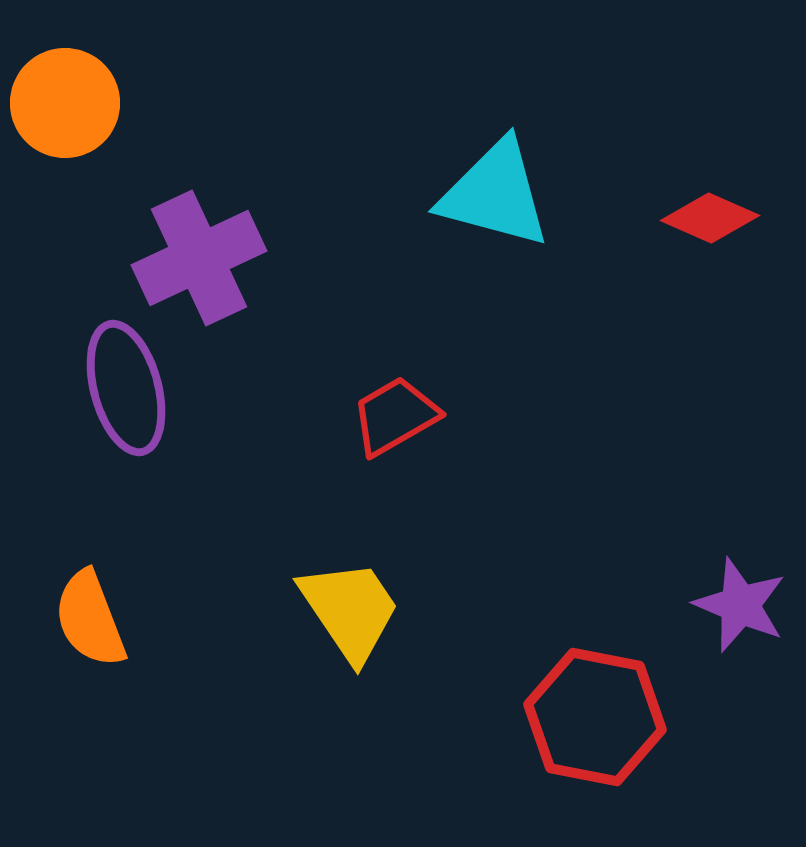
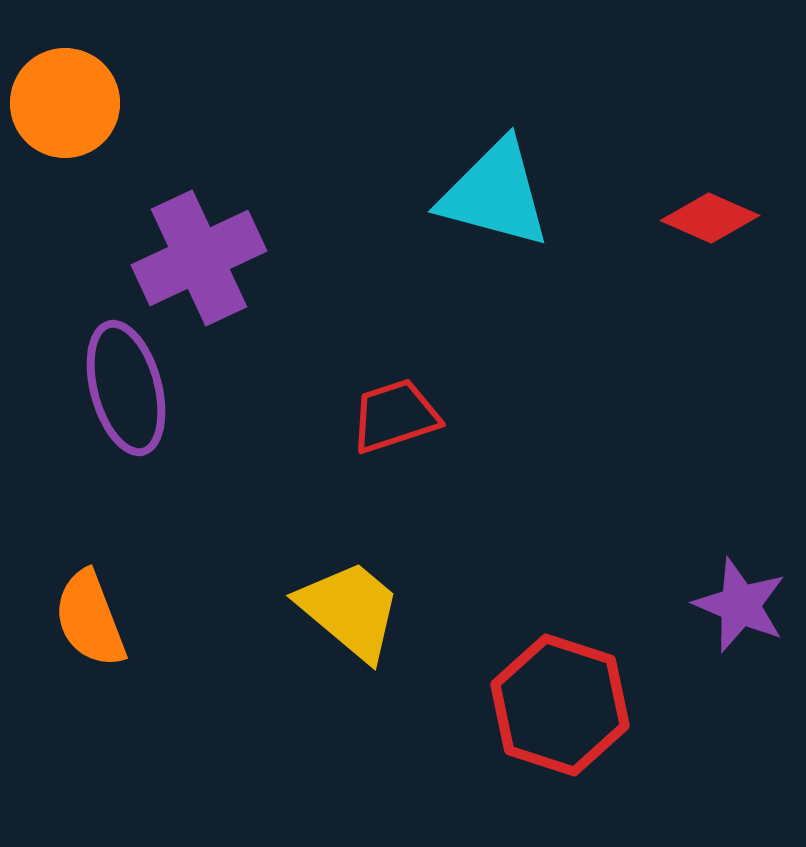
red trapezoid: rotated 12 degrees clockwise
yellow trapezoid: rotated 16 degrees counterclockwise
red hexagon: moved 35 px left, 12 px up; rotated 7 degrees clockwise
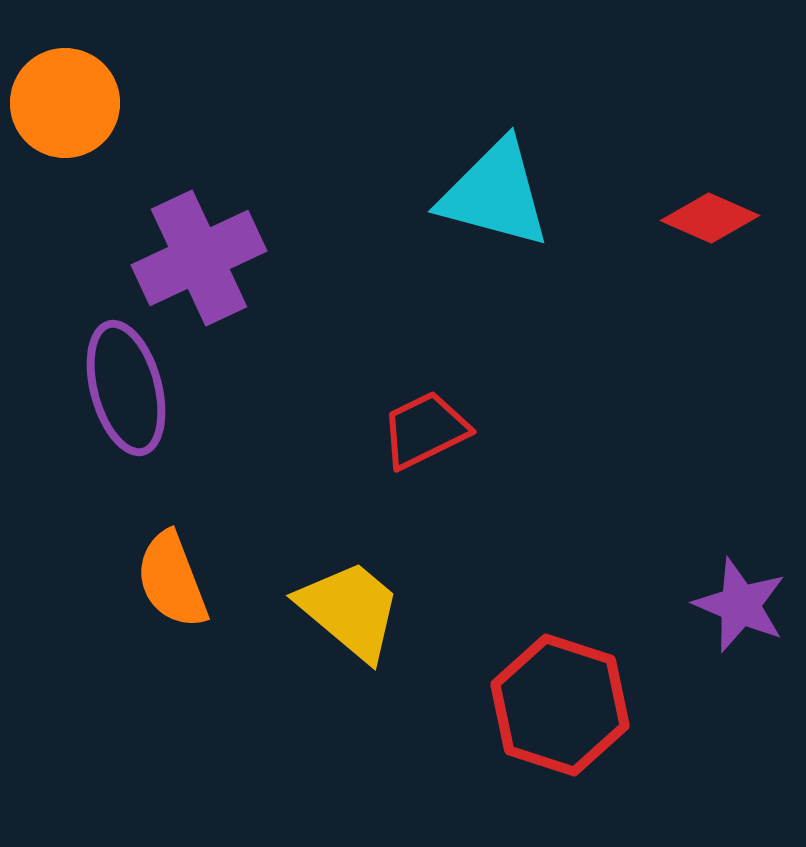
red trapezoid: moved 30 px right, 14 px down; rotated 8 degrees counterclockwise
orange semicircle: moved 82 px right, 39 px up
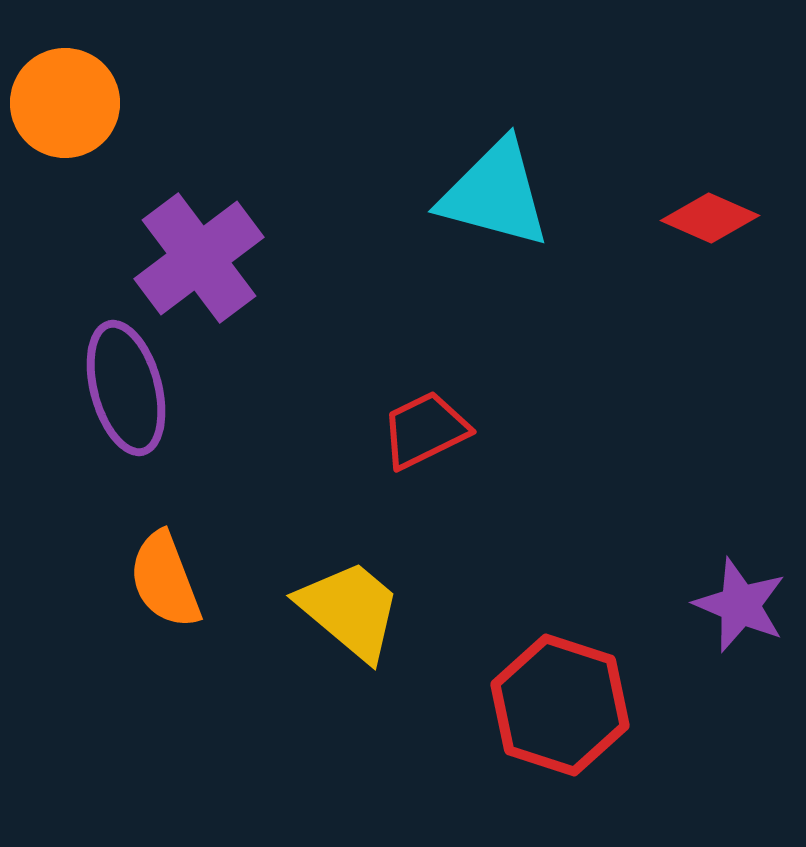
purple cross: rotated 12 degrees counterclockwise
orange semicircle: moved 7 px left
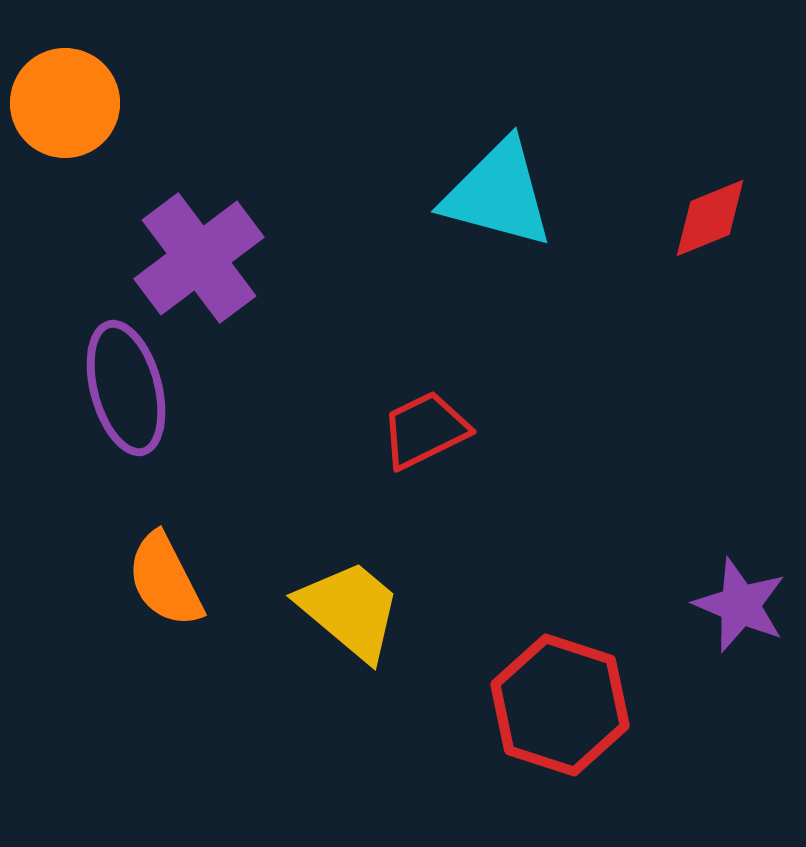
cyan triangle: moved 3 px right
red diamond: rotated 46 degrees counterclockwise
orange semicircle: rotated 6 degrees counterclockwise
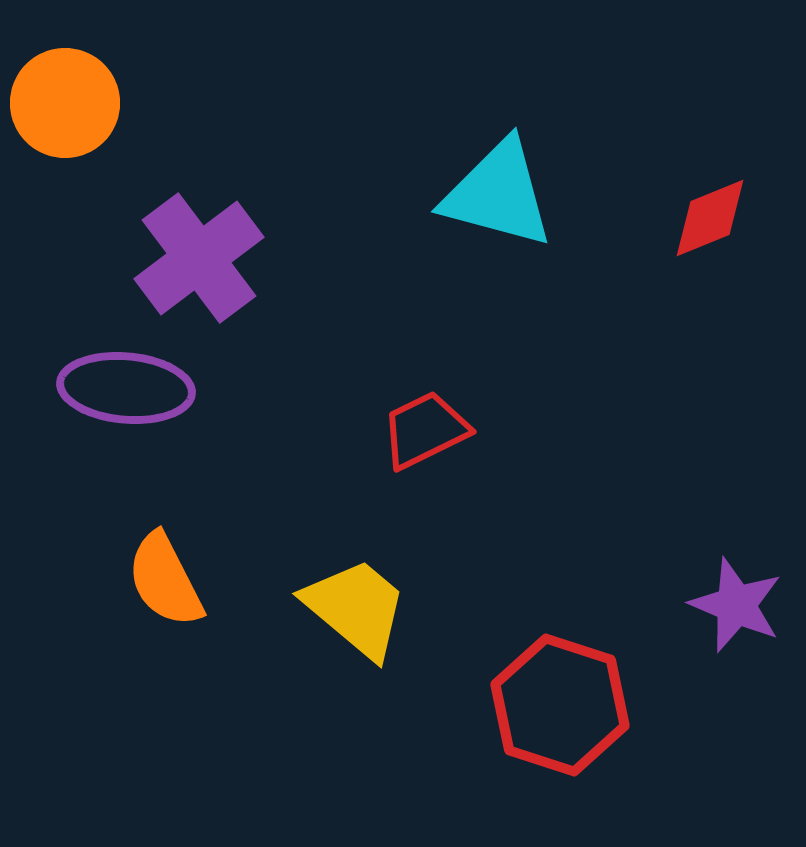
purple ellipse: rotated 70 degrees counterclockwise
purple star: moved 4 px left
yellow trapezoid: moved 6 px right, 2 px up
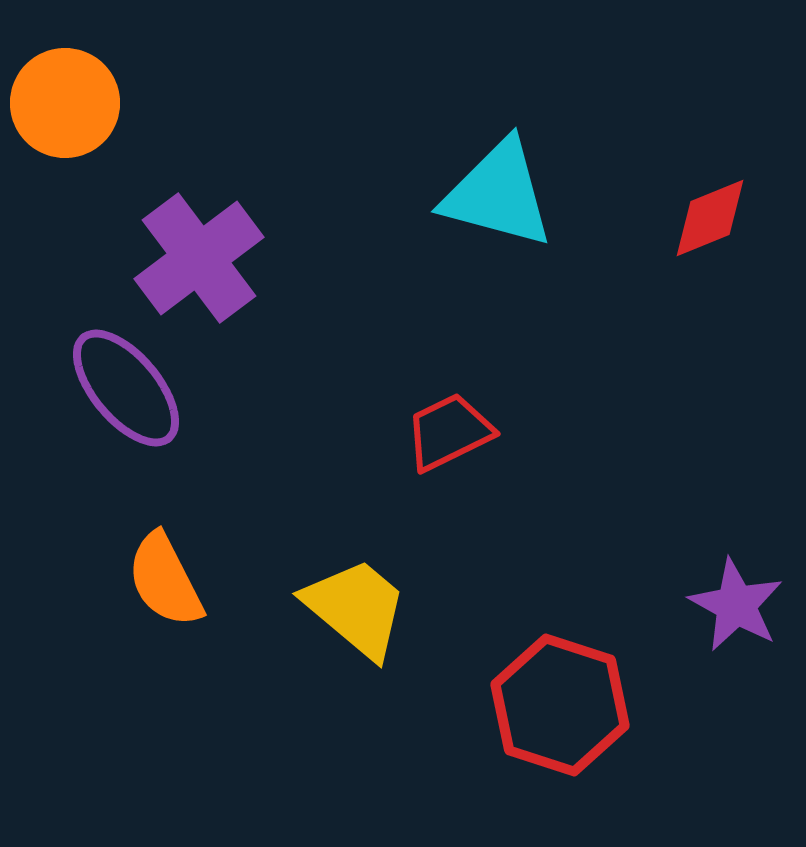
purple ellipse: rotated 45 degrees clockwise
red trapezoid: moved 24 px right, 2 px down
purple star: rotated 6 degrees clockwise
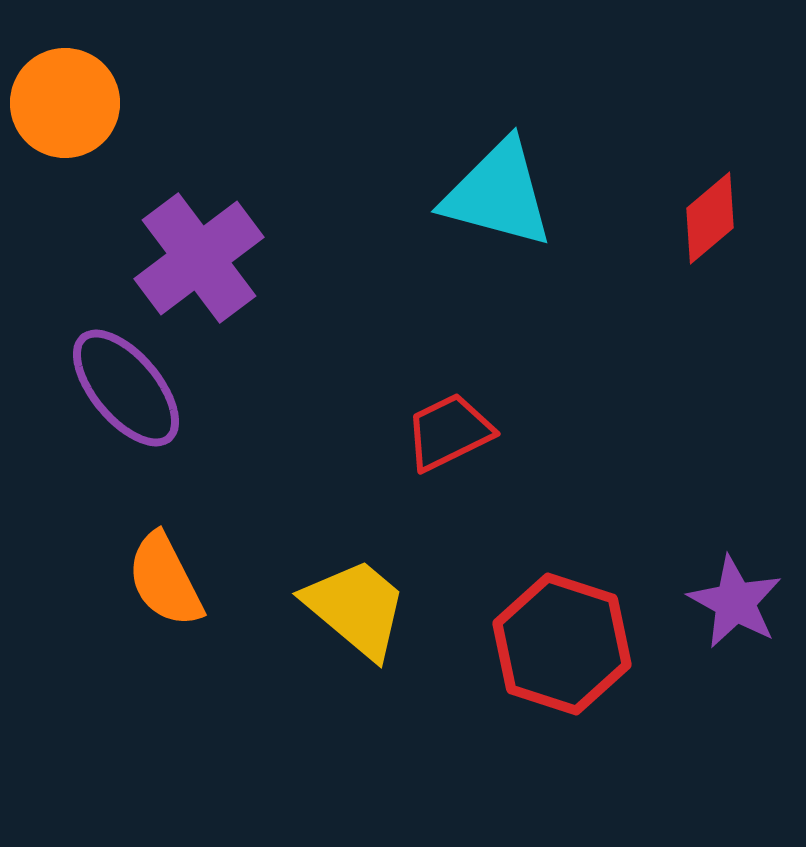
red diamond: rotated 18 degrees counterclockwise
purple star: moved 1 px left, 3 px up
red hexagon: moved 2 px right, 61 px up
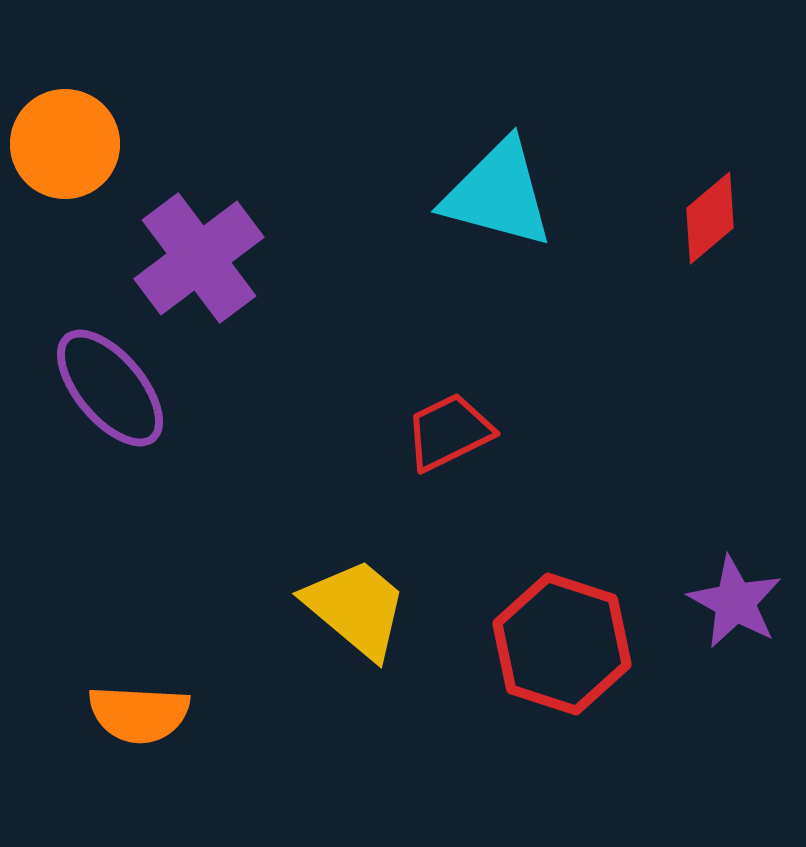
orange circle: moved 41 px down
purple ellipse: moved 16 px left
orange semicircle: moved 26 px left, 134 px down; rotated 60 degrees counterclockwise
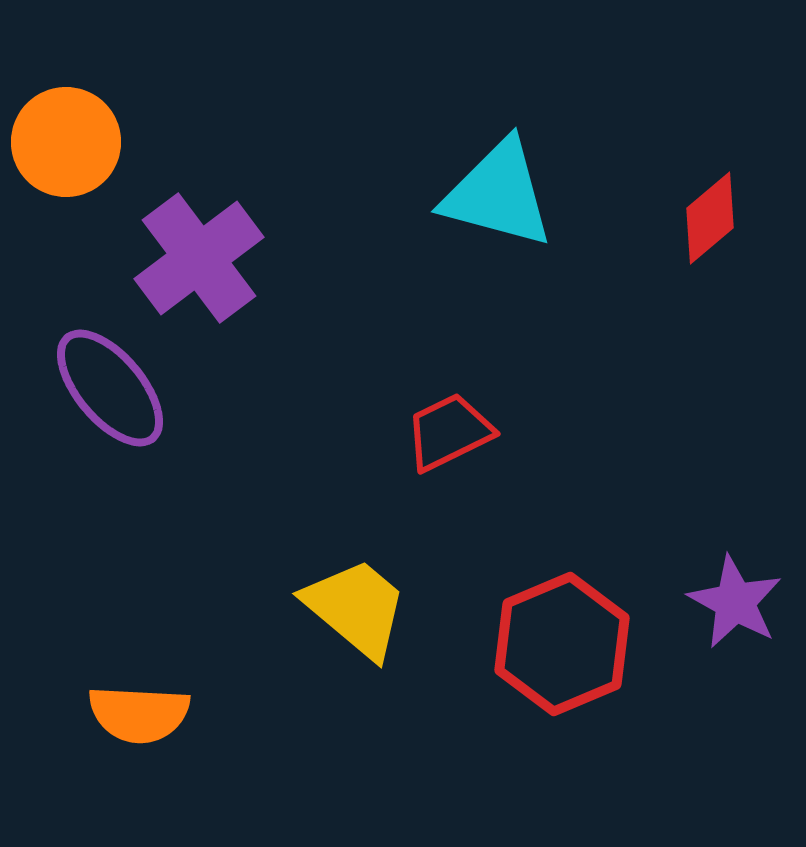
orange circle: moved 1 px right, 2 px up
red hexagon: rotated 19 degrees clockwise
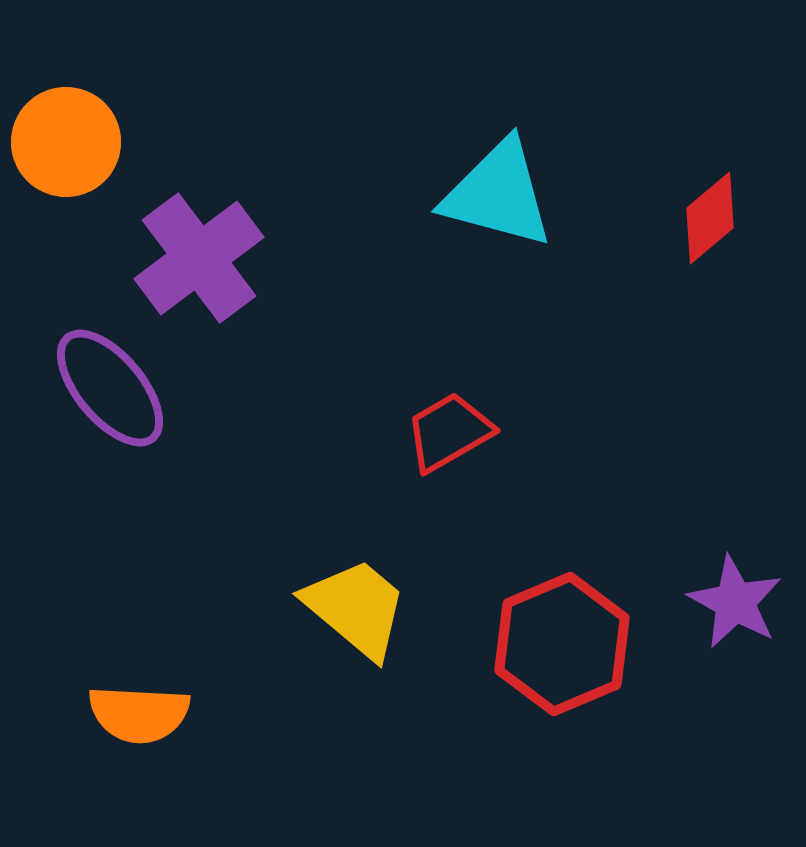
red trapezoid: rotated 4 degrees counterclockwise
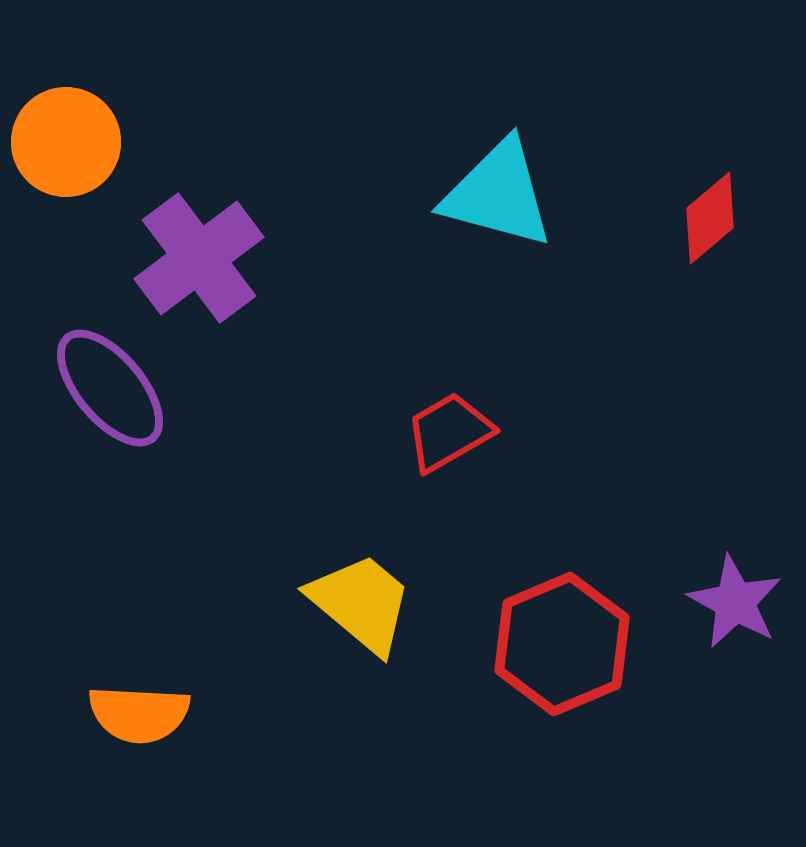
yellow trapezoid: moved 5 px right, 5 px up
